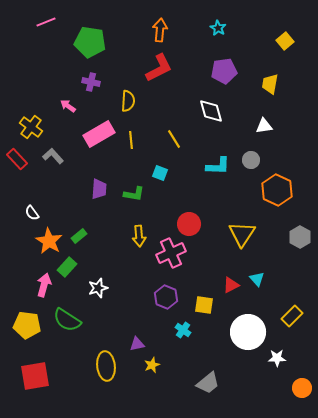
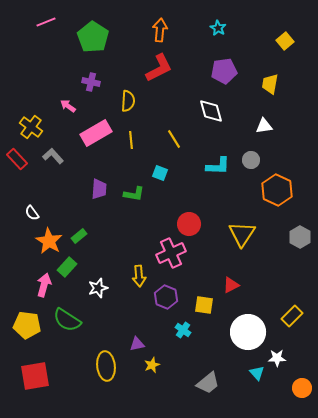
green pentagon at (90, 42): moved 3 px right, 5 px up; rotated 24 degrees clockwise
pink rectangle at (99, 134): moved 3 px left, 1 px up
yellow arrow at (139, 236): moved 40 px down
cyan triangle at (257, 279): moved 94 px down
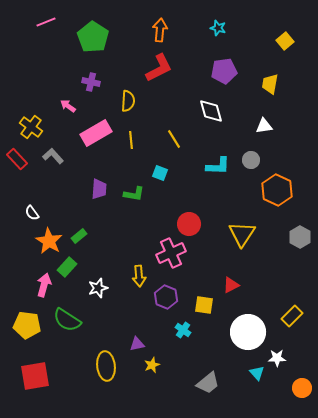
cyan star at (218, 28): rotated 14 degrees counterclockwise
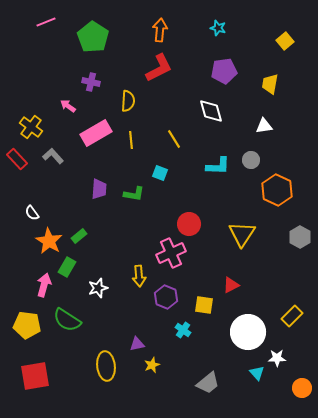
green rectangle at (67, 267): rotated 12 degrees counterclockwise
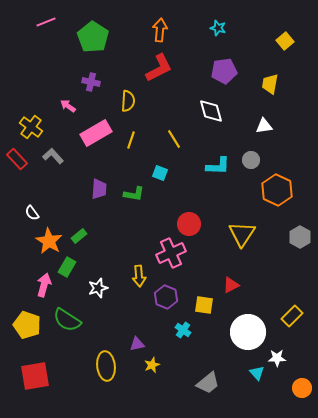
yellow line at (131, 140): rotated 24 degrees clockwise
yellow pentagon at (27, 325): rotated 12 degrees clockwise
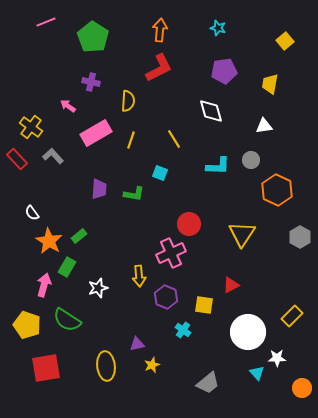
red square at (35, 376): moved 11 px right, 8 px up
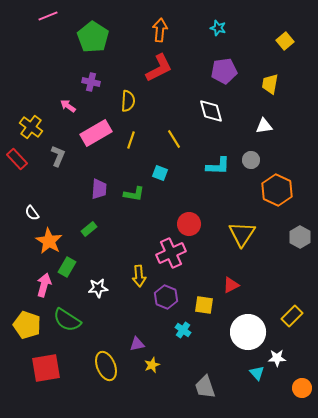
pink line at (46, 22): moved 2 px right, 6 px up
gray L-shape at (53, 156): moved 5 px right; rotated 65 degrees clockwise
green rectangle at (79, 236): moved 10 px right, 7 px up
white star at (98, 288): rotated 12 degrees clockwise
yellow ellipse at (106, 366): rotated 16 degrees counterclockwise
gray trapezoid at (208, 383): moved 3 px left, 4 px down; rotated 110 degrees clockwise
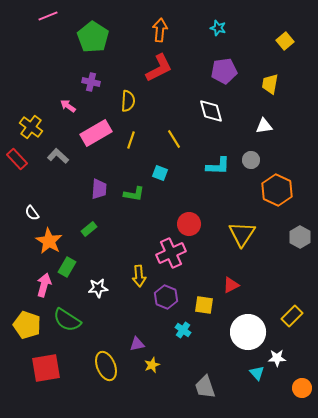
gray L-shape at (58, 156): rotated 70 degrees counterclockwise
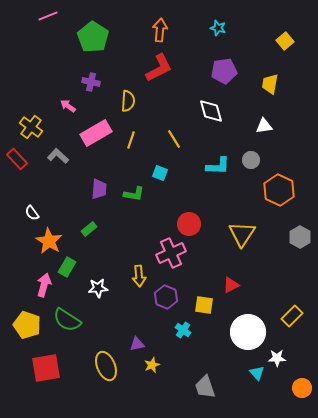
orange hexagon at (277, 190): moved 2 px right
